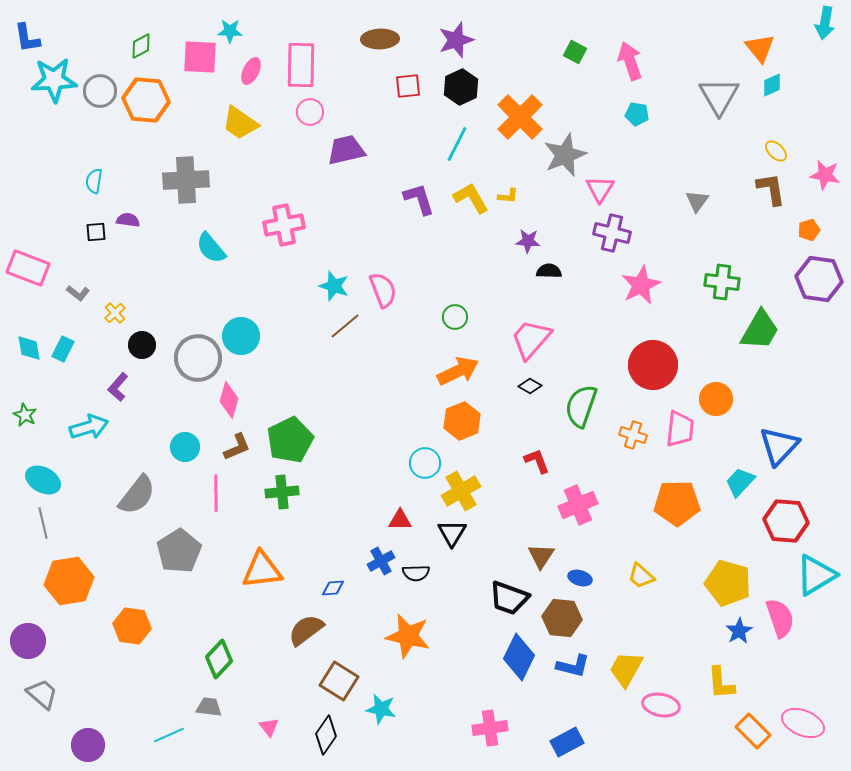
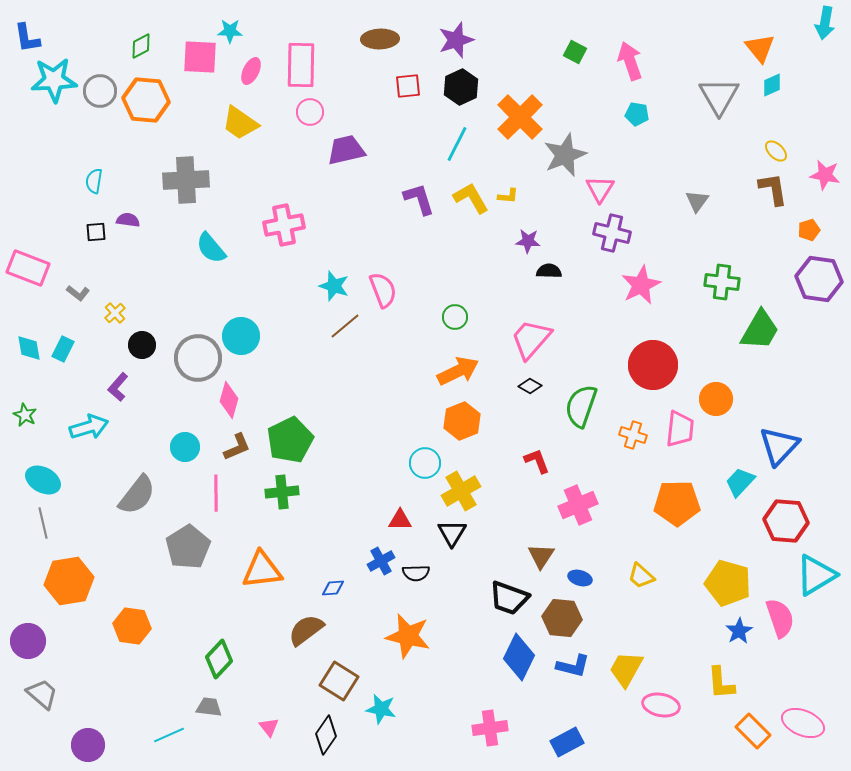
brown L-shape at (771, 189): moved 2 px right
gray pentagon at (179, 551): moved 9 px right, 4 px up
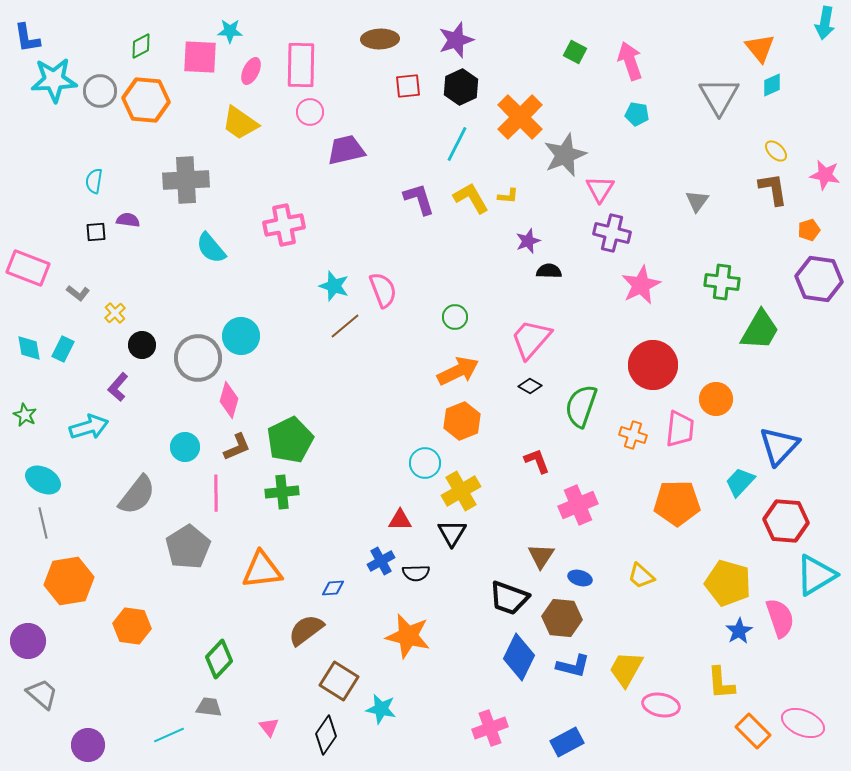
purple star at (528, 241): rotated 25 degrees counterclockwise
pink cross at (490, 728): rotated 12 degrees counterclockwise
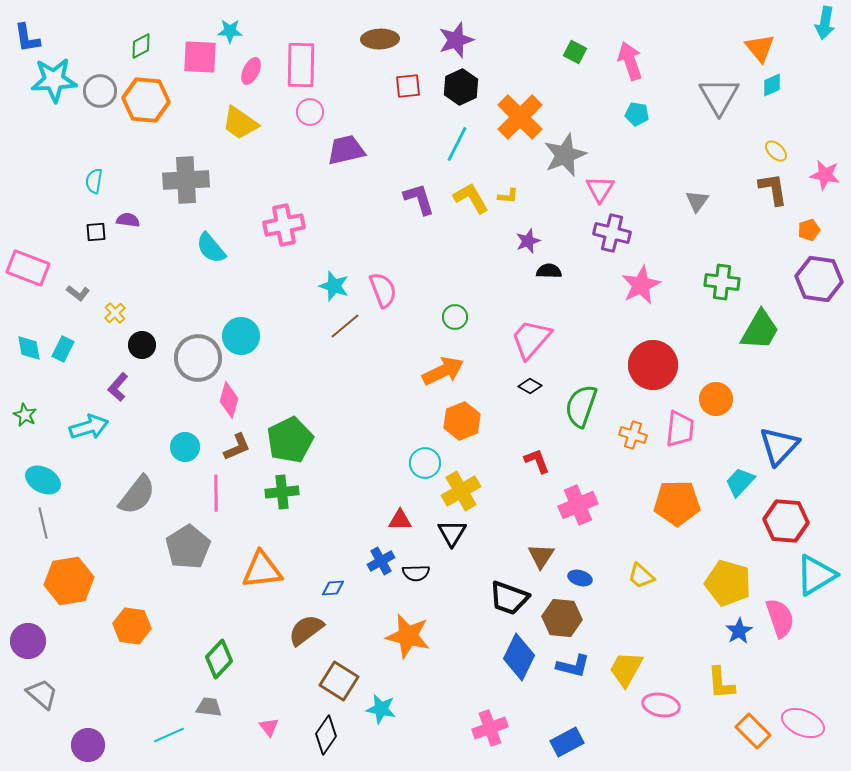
orange arrow at (458, 371): moved 15 px left
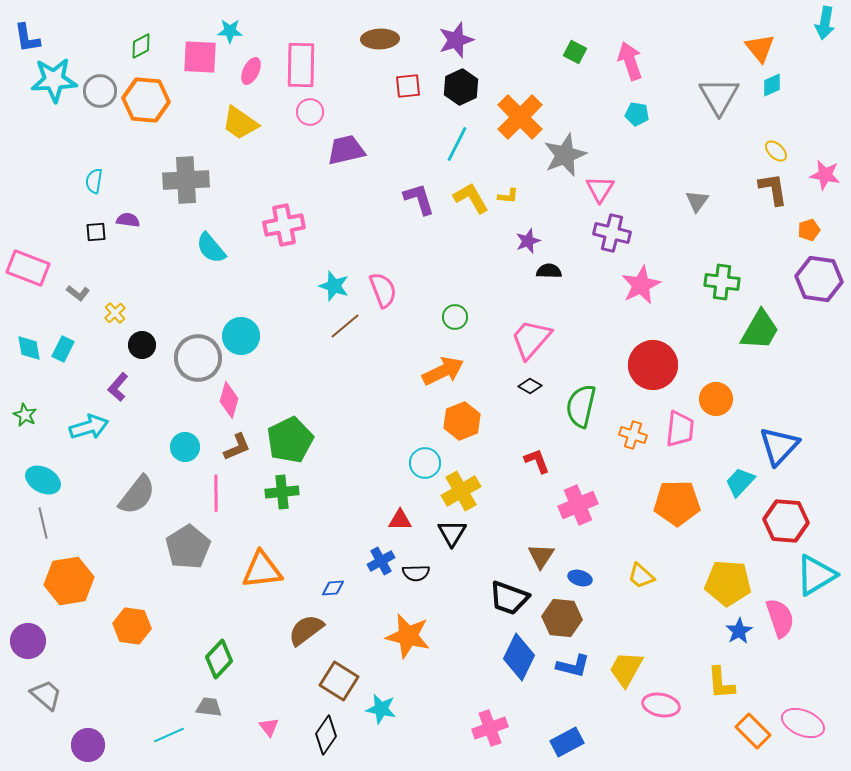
green semicircle at (581, 406): rotated 6 degrees counterclockwise
yellow pentagon at (728, 583): rotated 12 degrees counterclockwise
gray trapezoid at (42, 694): moved 4 px right, 1 px down
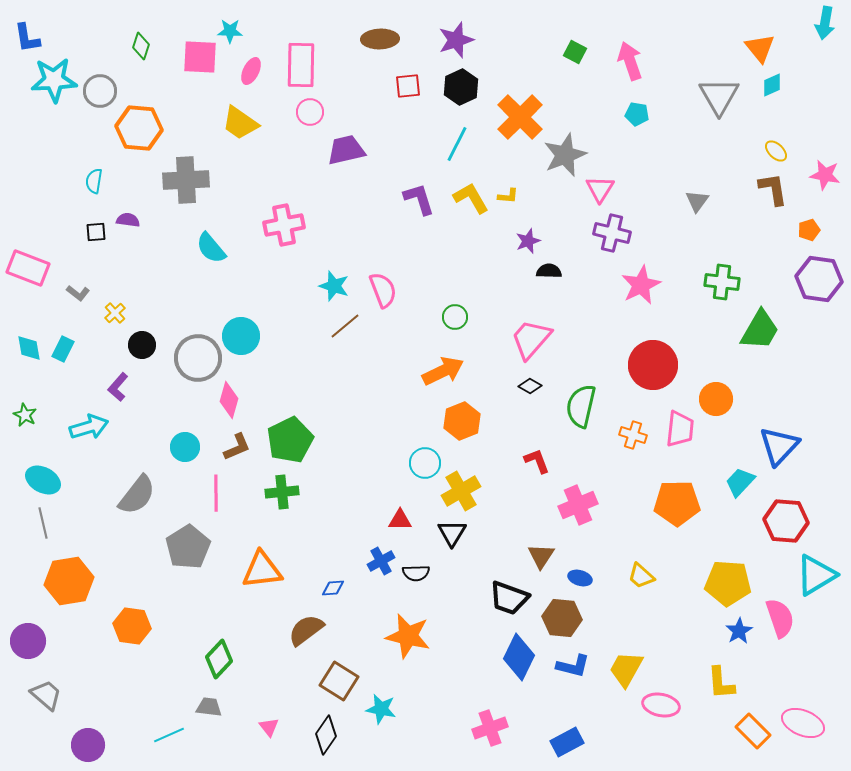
green diamond at (141, 46): rotated 44 degrees counterclockwise
orange hexagon at (146, 100): moved 7 px left, 28 px down
